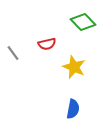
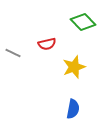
gray line: rotated 28 degrees counterclockwise
yellow star: rotated 30 degrees clockwise
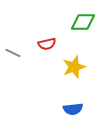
green diamond: rotated 45 degrees counterclockwise
blue semicircle: rotated 72 degrees clockwise
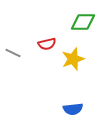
yellow star: moved 1 px left, 8 px up
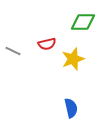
gray line: moved 2 px up
blue semicircle: moved 2 px left, 1 px up; rotated 96 degrees counterclockwise
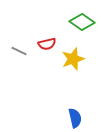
green diamond: moved 1 px left; rotated 35 degrees clockwise
gray line: moved 6 px right
blue semicircle: moved 4 px right, 10 px down
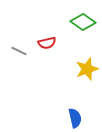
green diamond: moved 1 px right
red semicircle: moved 1 px up
yellow star: moved 14 px right, 10 px down
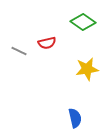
yellow star: rotated 10 degrees clockwise
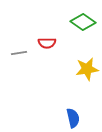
red semicircle: rotated 12 degrees clockwise
gray line: moved 2 px down; rotated 35 degrees counterclockwise
blue semicircle: moved 2 px left
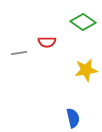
red semicircle: moved 1 px up
yellow star: moved 1 px left, 1 px down
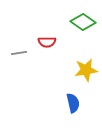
blue semicircle: moved 15 px up
